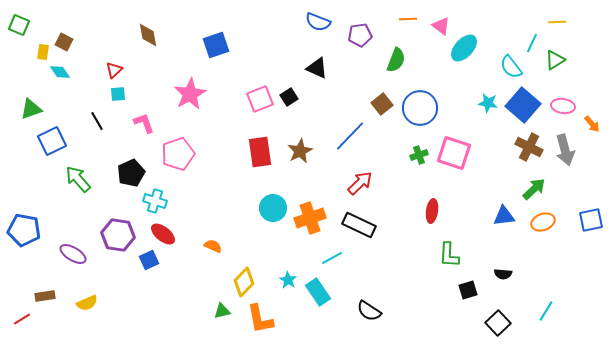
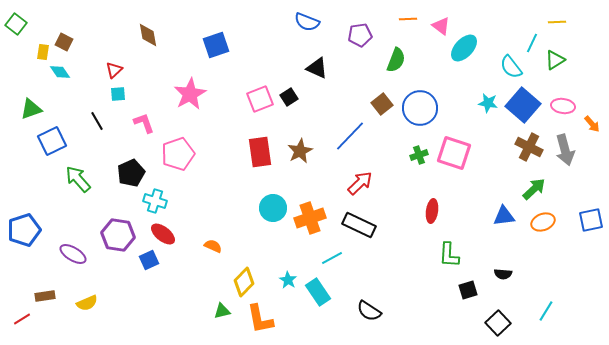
blue semicircle at (318, 22): moved 11 px left
green square at (19, 25): moved 3 px left, 1 px up; rotated 15 degrees clockwise
blue pentagon at (24, 230): rotated 28 degrees counterclockwise
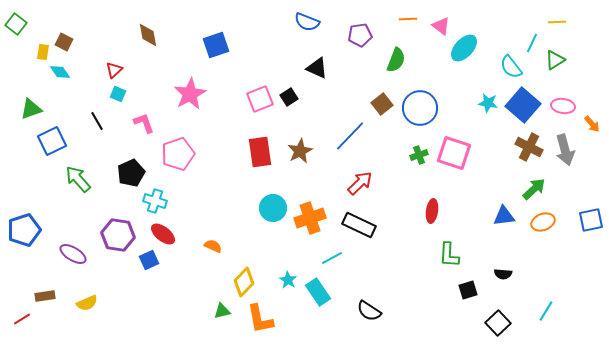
cyan square at (118, 94): rotated 28 degrees clockwise
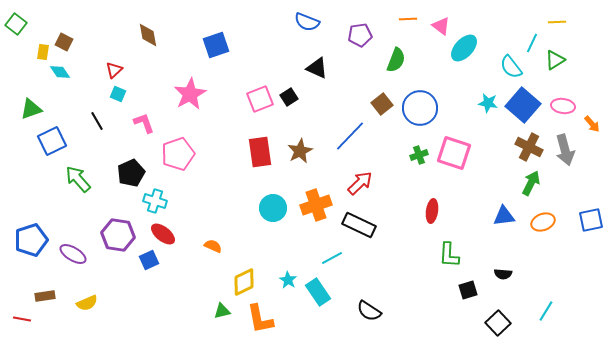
green arrow at (534, 189): moved 3 px left, 6 px up; rotated 20 degrees counterclockwise
orange cross at (310, 218): moved 6 px right, 13 px up
blue pentagon at (24, 230): moved 7 px right, 10 px down
yellow diamond at (244, 282): rotated 20 degrees clockwise
red line at (22, 319): rotated 42 degrees clockwise
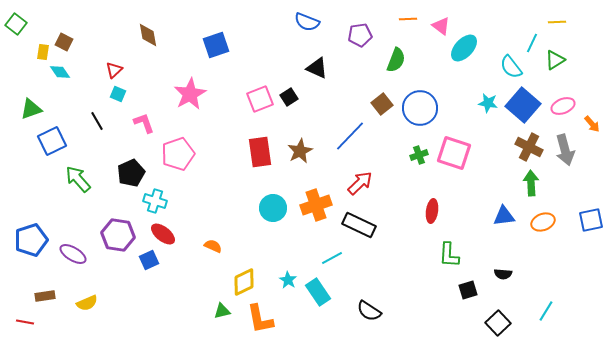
pink ellipse at (563, 106): rotated 30 degrees counterclockwise
green arrow at (531, 183): rotated 30 degrees counterclockwise
red line at (22, 319): moved 3 px right, 3 px down
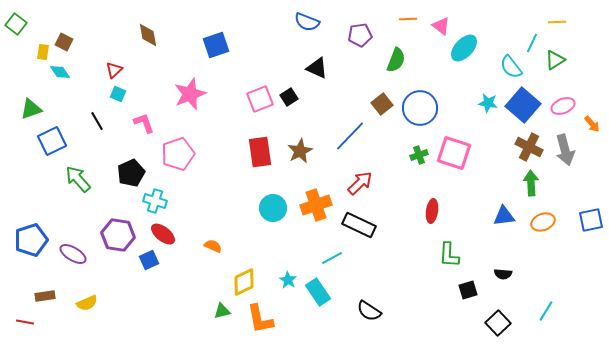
pink star at (190, 94): rotated 8 degrees clockwise
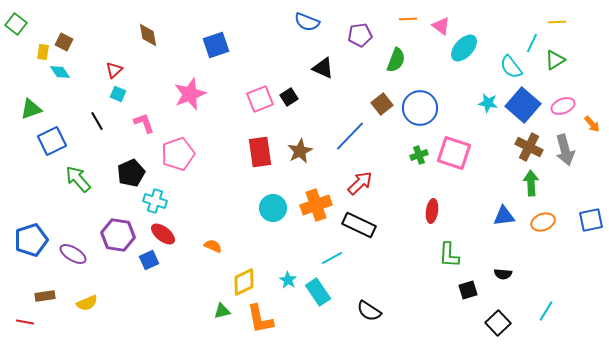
black triangle at (317, 68): moved 6 px right
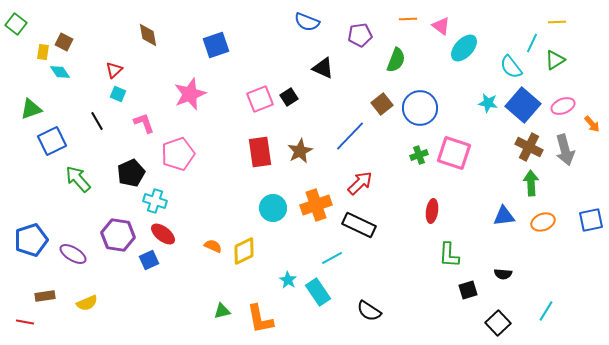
yellow diamond at (244, 282): moved 31 px up
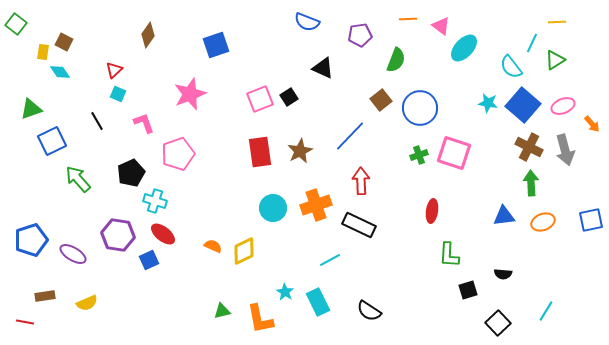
brown diamond at (148, 35): rotated 45 degrees clockwise
brown square at (382, 104): moved 1 px left, 4 px up
red arrow at (360, 183): moved 1 px right, 2 px up; rotated 48 degrees counterclockwise
cyan line at (332, 258): moved 2 px left, 2 px down
cyan star at (288, 280): moved 3 px left, 12 px down
cyan rectangle at (318, 292): moved 10 px down; rotated 8 degrees clockwise
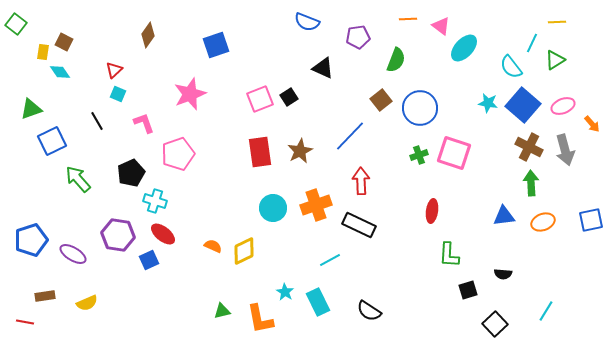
purple pentagon at (360, 35): moved 2 px left, 2 px down
black square at (498, 323): moved 3 px left, 1 px down
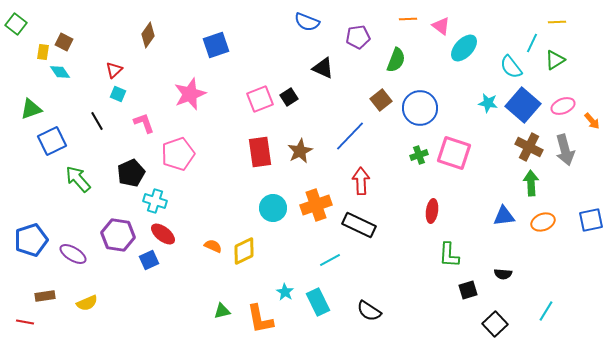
orange arrow at (592, 124): moved 3 px up
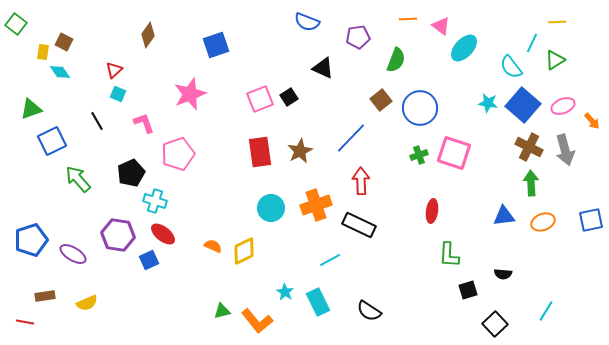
blue line at (350, 136): moved 1 px right, 2 px down
cyan circle at (273, 208): moved 2 px left
orange L-shape at (260, 319): moved 3 px left, 2 px down; rotated 28 degrees counterclockwise
